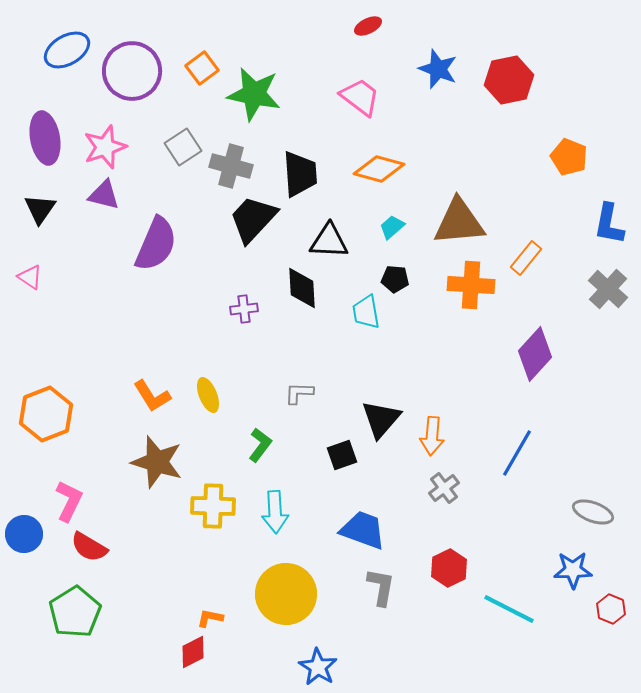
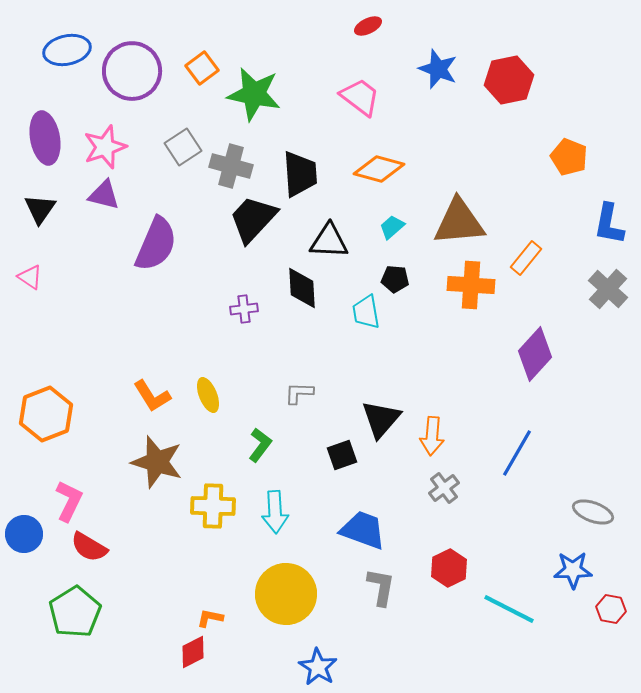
blue ellipse at (67, 50): rotated 18 degrees clockwise
red hexagon at (611, 609): rotated 12 degrees counterclockwise
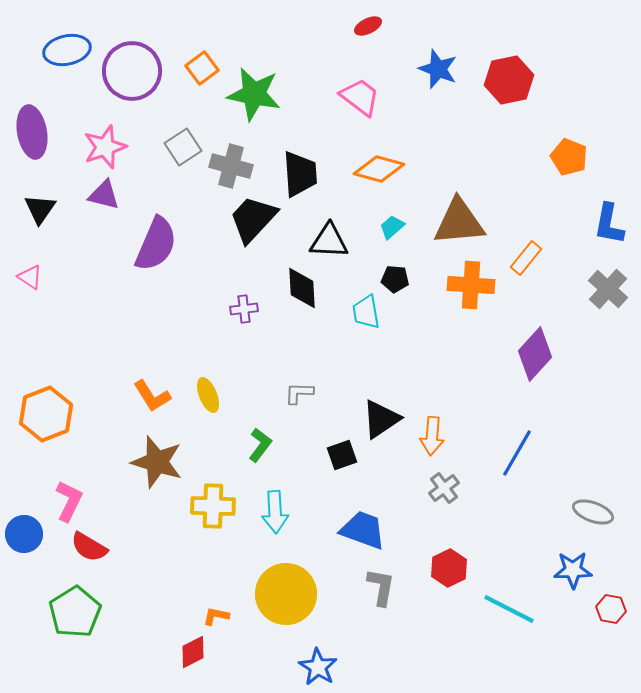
purple ellipse at (45, 138): moved 13 px left, 6 px up
black triangle at (381, 419): rotated 15 degrees clockwise
orange L-shape at (210, 618): moved 6 px right, 2 px up
